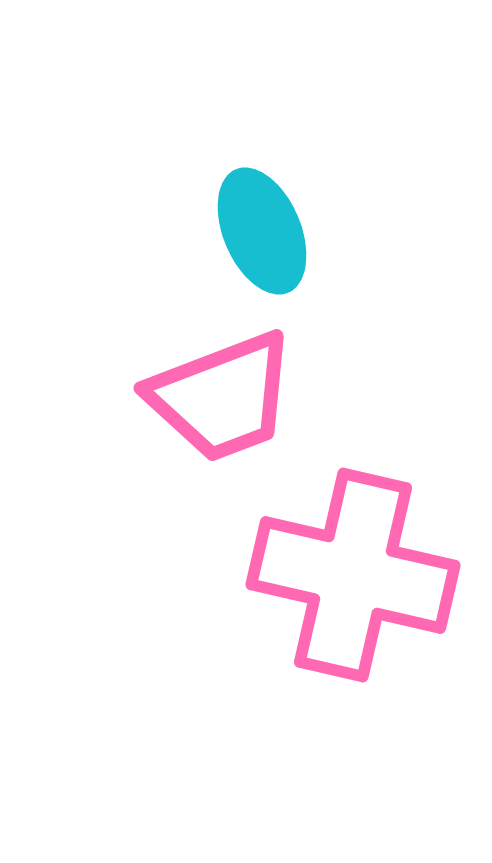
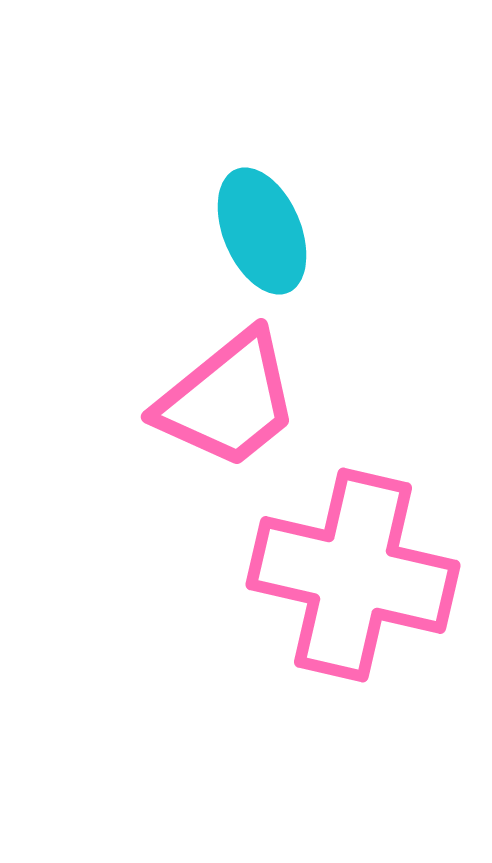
pink trapezoid: moved 6 px right, 3 px down; rotated 18 degrees counterclockwise
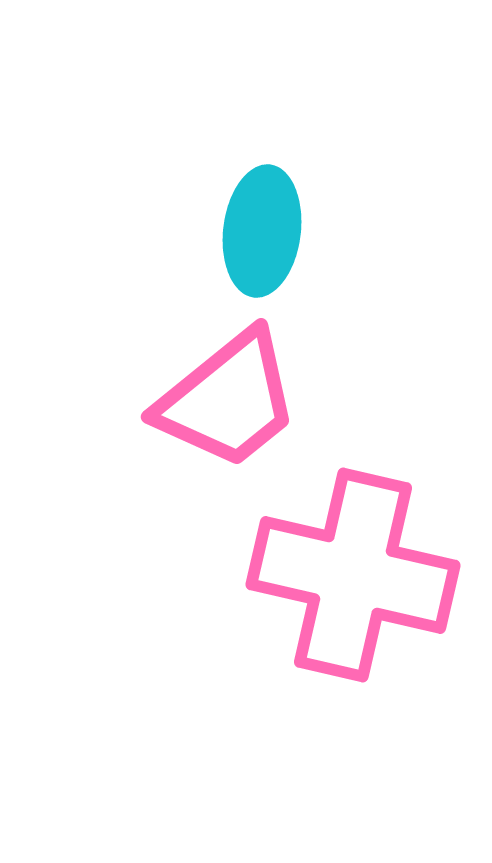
cyan ellipse: rotated 30 degrees clockwise
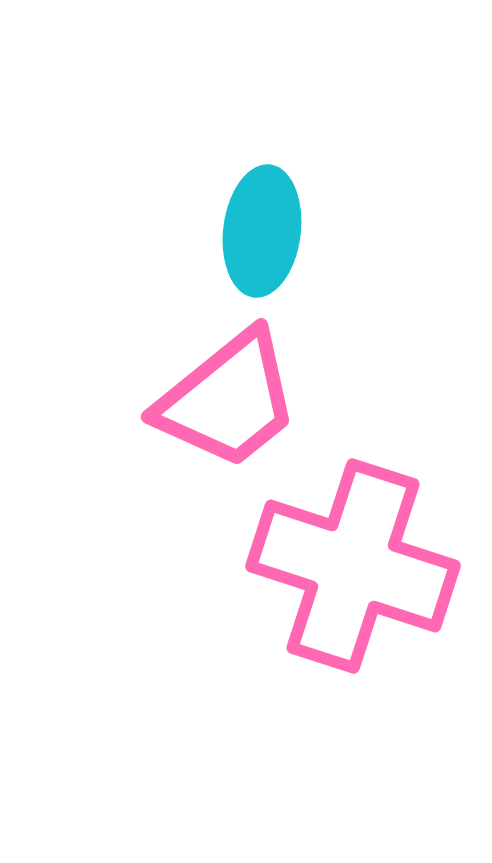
pink cross: moved 9 px up; rotated 5 degrees clockwise
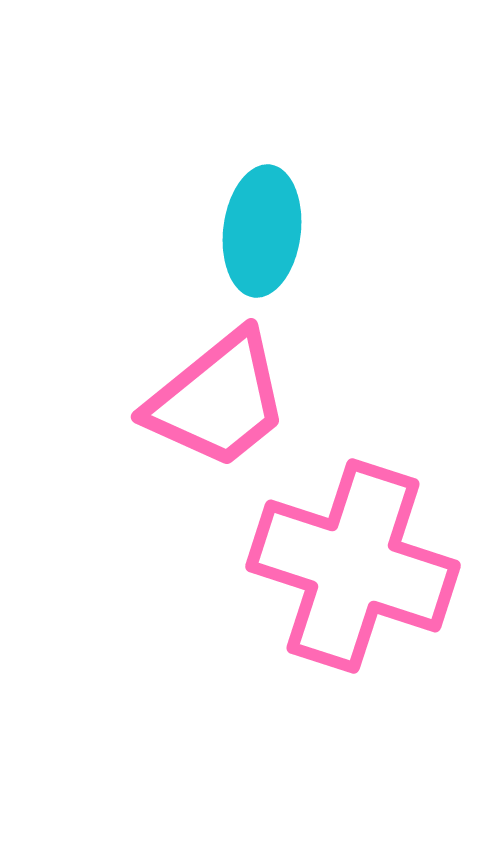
pink trapezoid: moved 10 px left
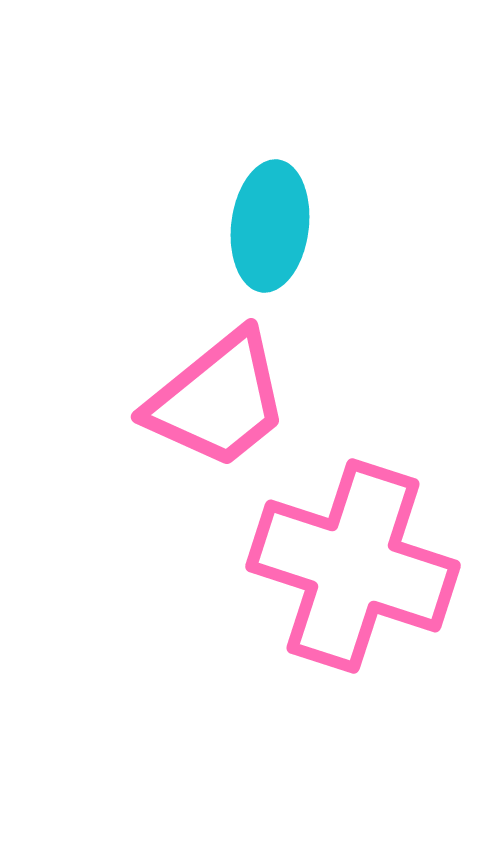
cyan ellipse: moved 8 px right, 5 px up
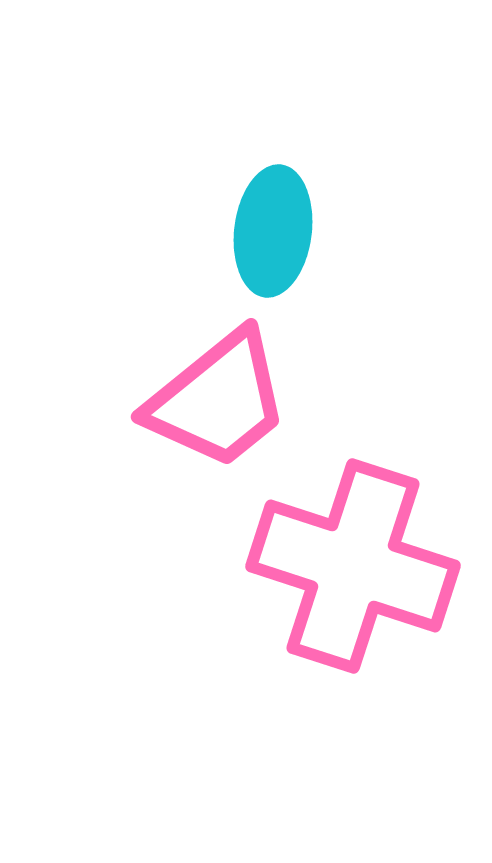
cyan ellipse: moved 3 px right, 5 px down
